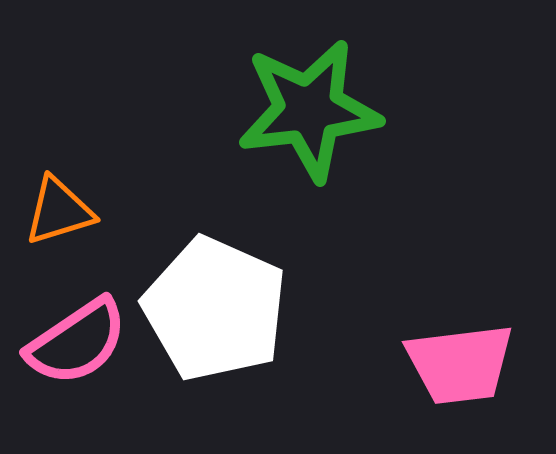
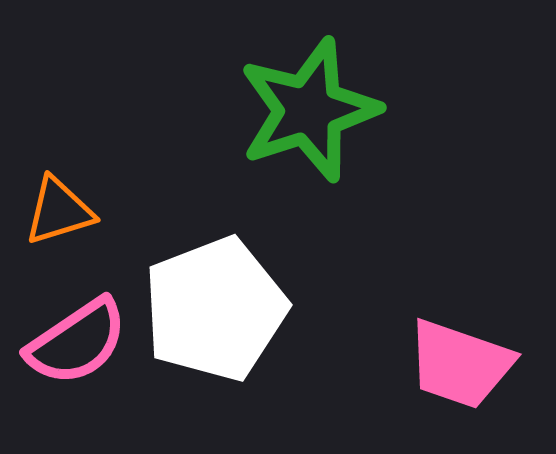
green star: rotated 11 degrees counterclockwise
white pentagon: rotated 27 degrees clockwise
pink trapezoid: rotated 26 degrees clockwise
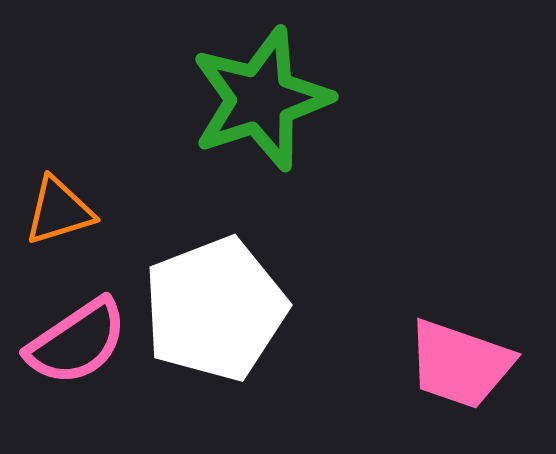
green star: moved 48 px left, 11 px up
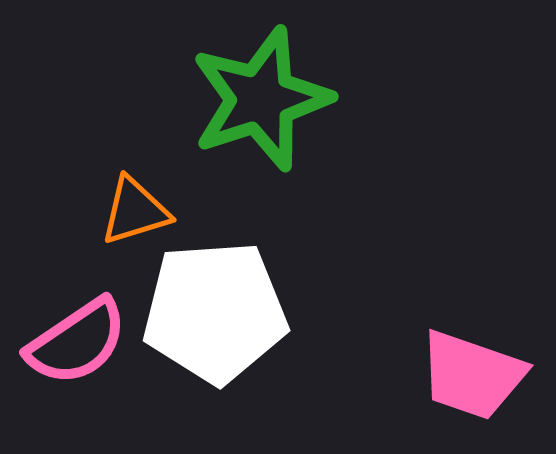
orange triangle: moved 76 px right
white pentagon: moved 3 px down; rotated 17 degrees clockwise
pink trapezoid: moved 12 px right, 11 px down
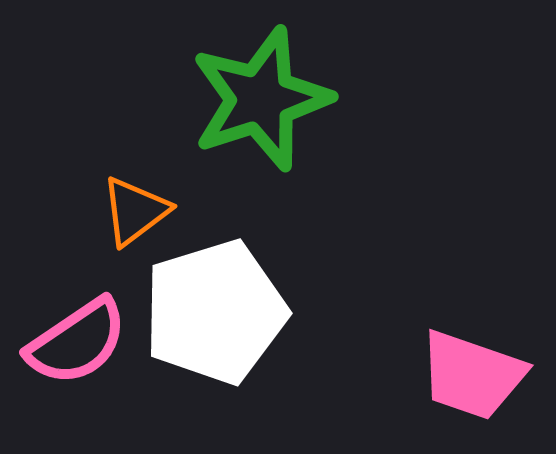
orange triangle: rotated 20 degrees counterclockwise
white pentagon: rotated 13 degrees counterclockwise
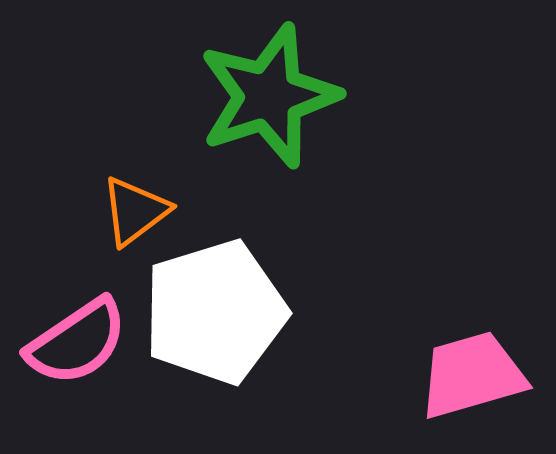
green star: moved 8 px right, 3 px up
pink trapezoid: rotated 145 degrees clockwise
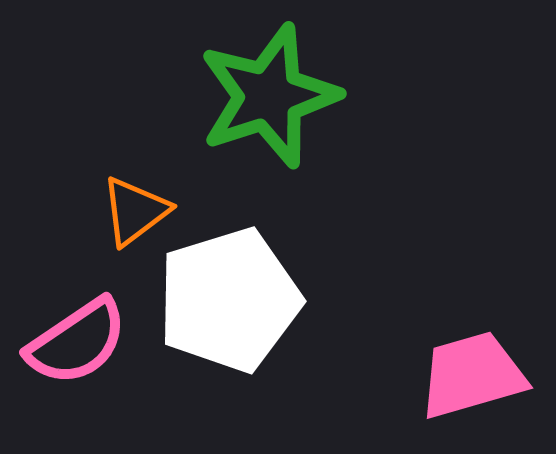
white pentagon: moved 14 px right, 12 px up
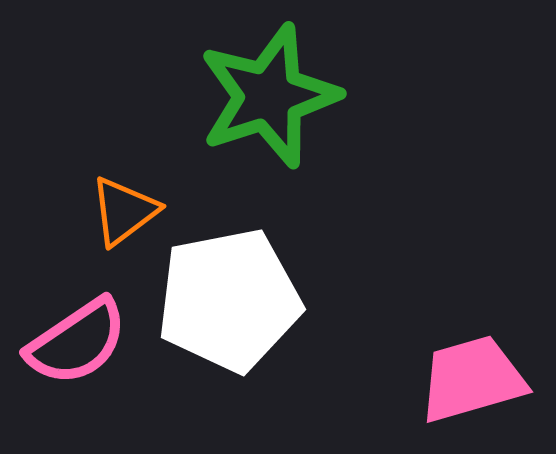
orange triangle: moved 11 px left
white pentagon: rotated 6 degrees clockwise
pink trapezoid: moved 4 px down
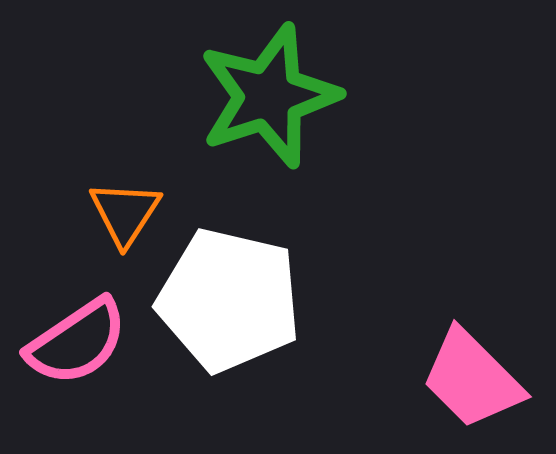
orange triangle: moved 1 px right, 2 px down; rotated 20 degrees counterclockwise
white pentagon: rotated 24 degrees clockwise
pink trapezoid: rotated 119 degrees counterclockwise
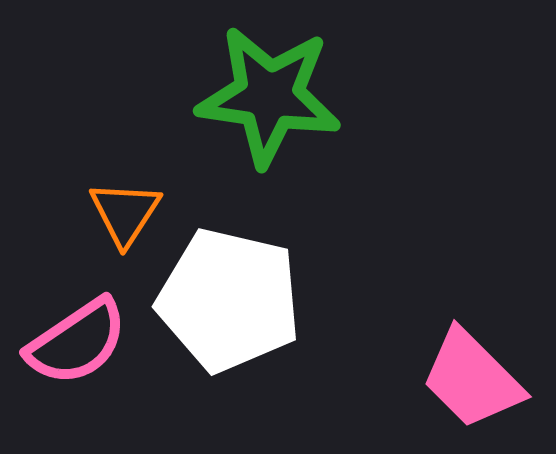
green star: rotated 26 degrees clockwise
